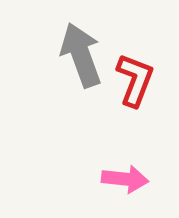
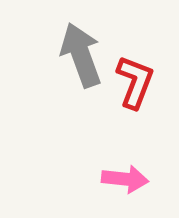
red L-shape: moved 2 px down
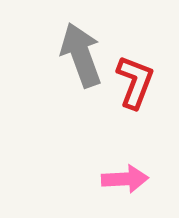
pink arrow: rotated 9 degrees counterclockwise
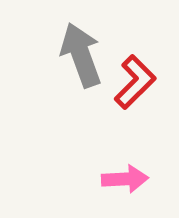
red L-shape: rotated 24 degrees clockwise
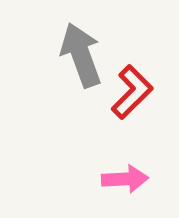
red L-shape: moved 3 px left, 10 px down
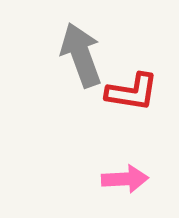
red L-shape: rotated 54 degrees clockwise
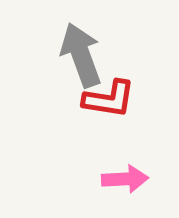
red L-shape: moved 23 px left, 7 px down
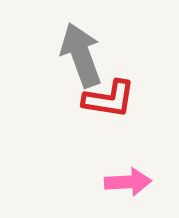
pink arrow: moved 3 px right, 3 px down
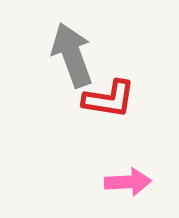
gray arrow: moved 9 px left
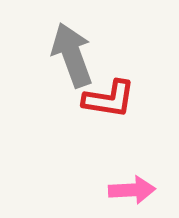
pink arrow: moved 4 px right, 8 px down
